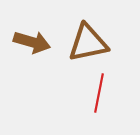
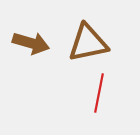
brown arrow: moved 1 px left, 1 px down
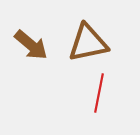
brown arrow: moved 2 px down; rotated 24 degrees clockwise
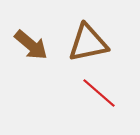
red line: rotated 60 degrees counterclockwise
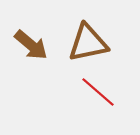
red line: moved 1 px left, 1 px up
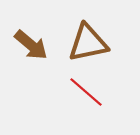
red line: moved 12 px left
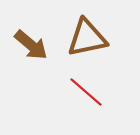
brown triangle: moved 1 px left, 5 px up
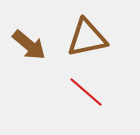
brown arrow: moved 2 px left
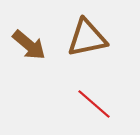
red line: moved 8 px right, 12 px down
